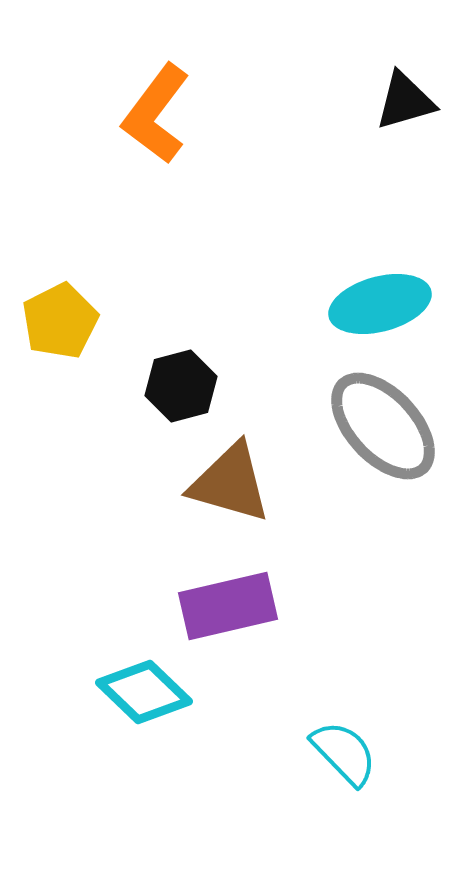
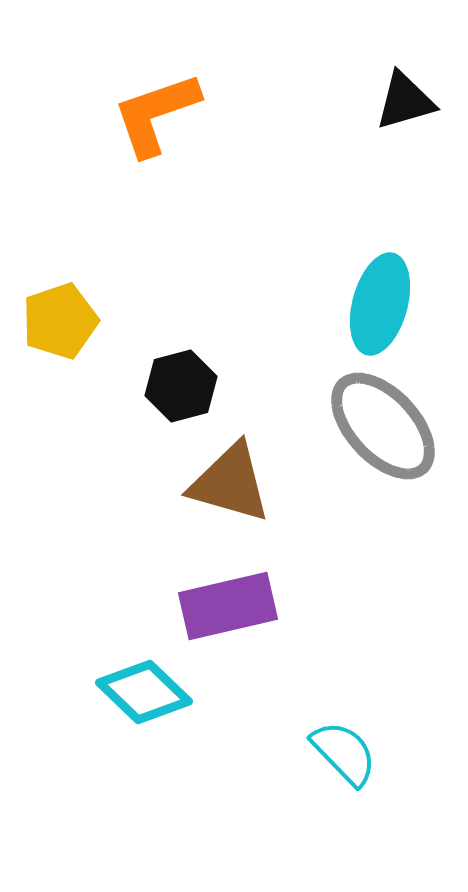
orange L-shape: rotated 34 degrees clockwise
cyan ellipse: rotated 60 degrees counterclockwise
yellow pentagon: rotated 8 degrees clockwise
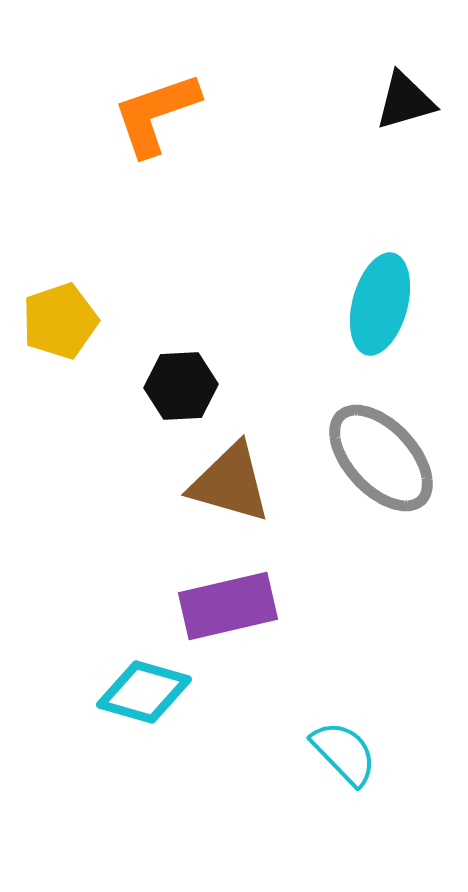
black hexagon: rotated 12 degrees clockwise
gray ellipse: moved 2 px left, 32 px down
cyan diamond: rotated 28 degrees counterclockwise
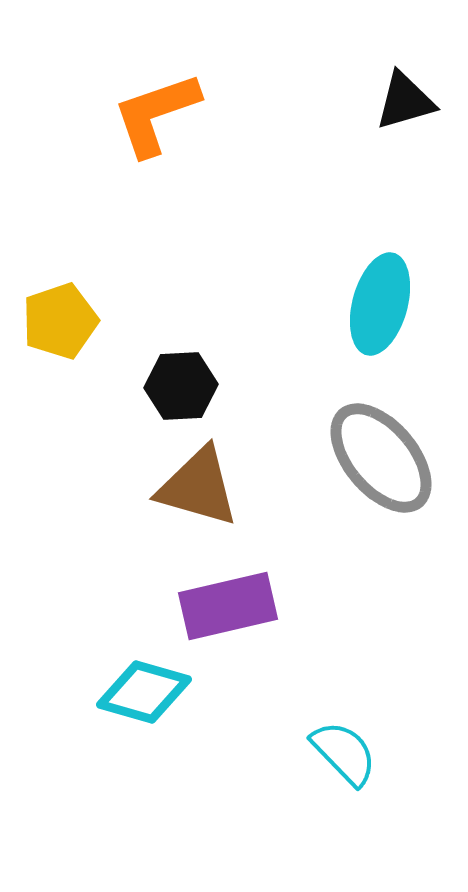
gray ellipse: rotated 3 degrees clockwise
brown triangle: moved 32 px left, 4 px down
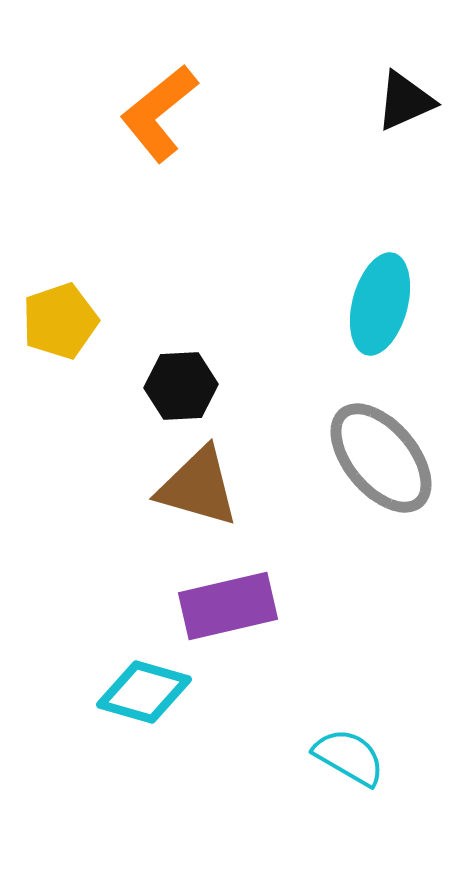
black triangle: rotated 8 degrees counterclockwise
orange L-shape: moved 3 px right, 1 px up; rotated 20 degrees counterclockwise
cyan semicircle: moved 5 px right, 4 px down; rotated 16 degrees counterclockwise
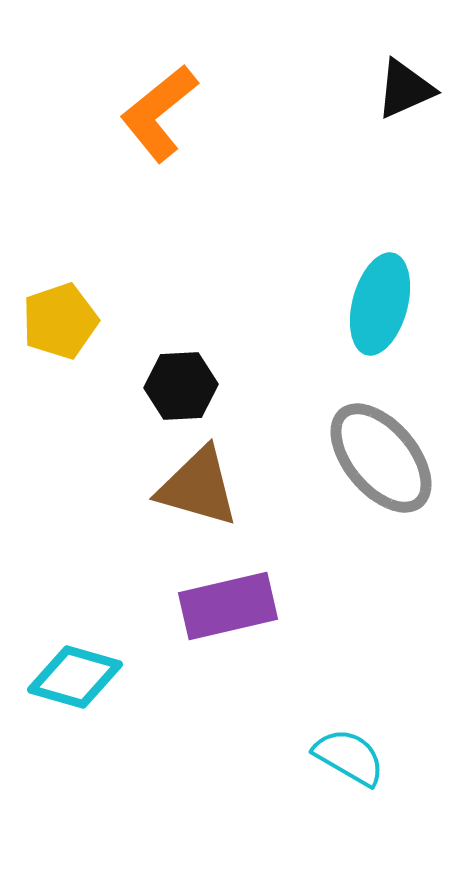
black triangle: moved 12 px up
cyan diamond: moved 69 px left, 15 px up
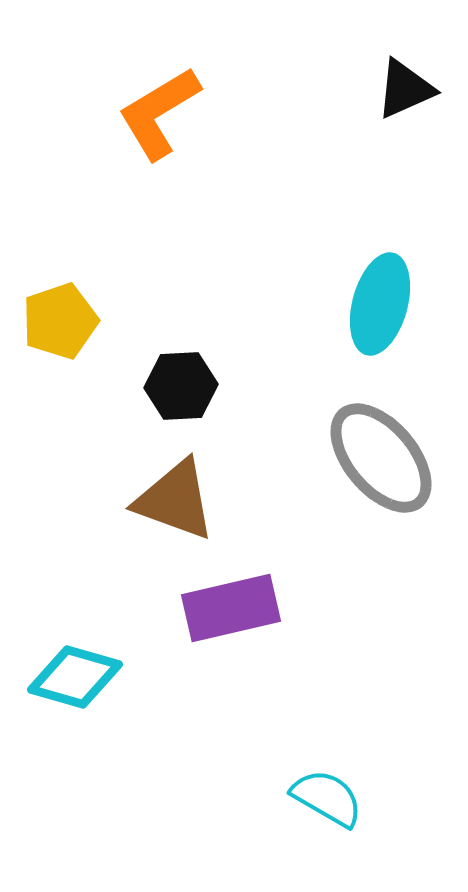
orange L-shape: rotated 8 degrees clockwise
brown triangle: moved 23 px left, 13 px down; rotated 4 degrees clockwise
purple rectangle: moved 3 px right, 2 px down
cyan semicircle: moved 22 px left, 41 px down
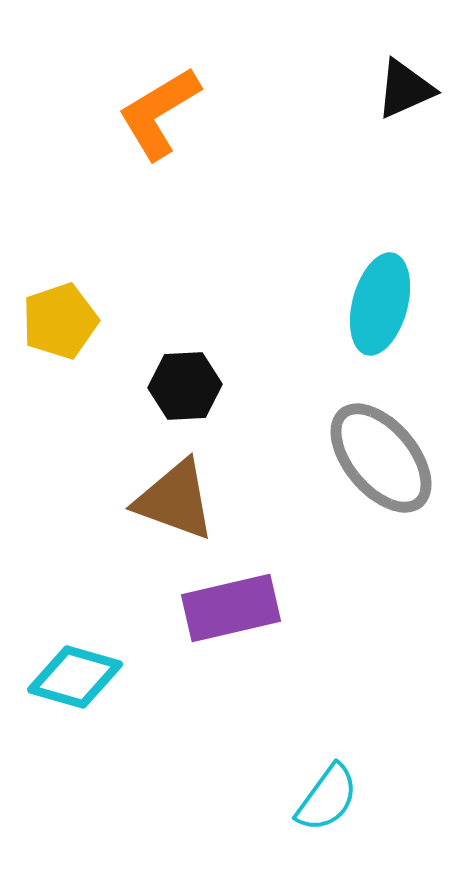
black hexagon: moved 4 px right
cyan semicircle: rotated 96 degrees clockwise
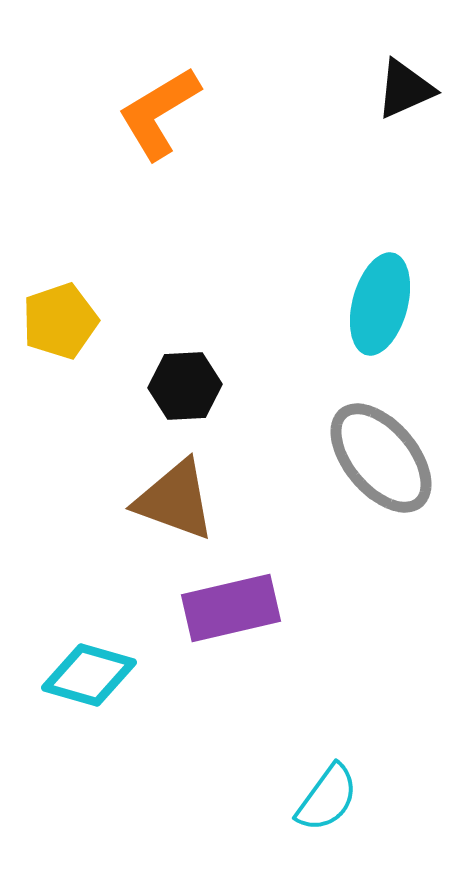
cyan diamond: moved 14 px right, 2 px up
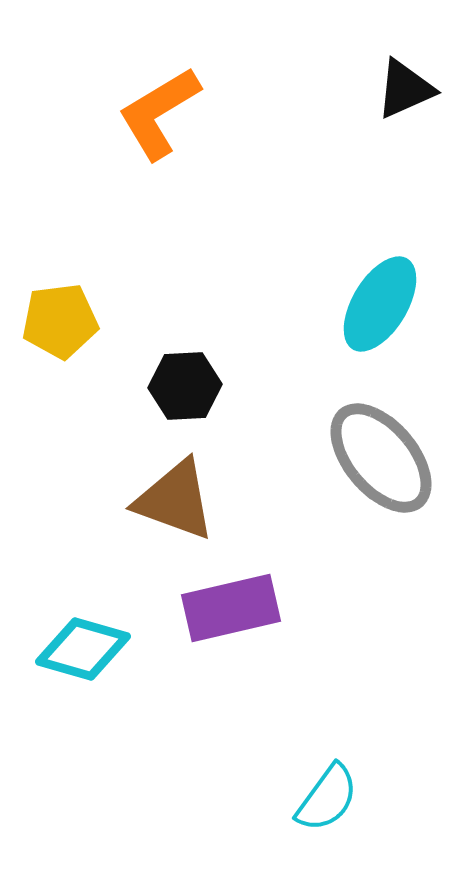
cyan ellipse: rotated 16 degrees clockwise
yellow pentagon: rotated 12 degrees clockwise
cyan diamond: moved 6 px left, 26 px up
